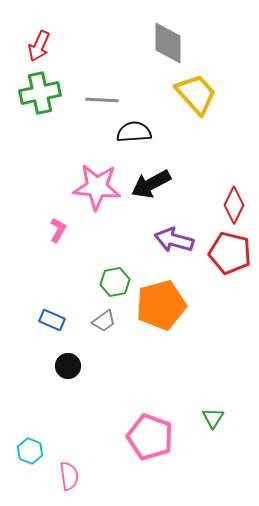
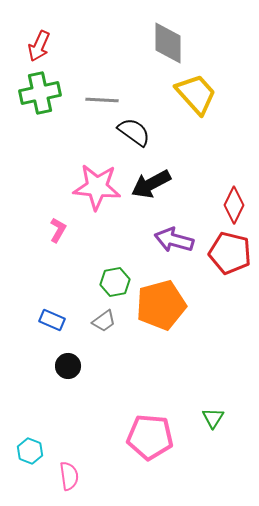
black semicircle: rotated 40 degrees clockwise
pink pentagon: rotated 15 degrees counterclockwise
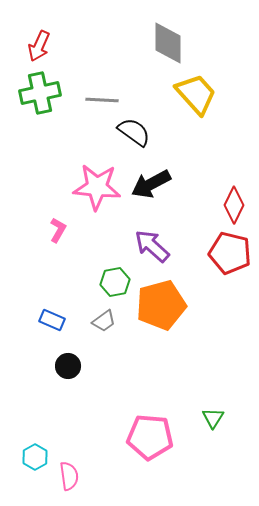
purple arrow: moved 22 px left, 6 px down; rotated 27 degrees clockwise
cyan hexagon: moved 5 px right, 6 px down; rotated 10 degrees clockwise
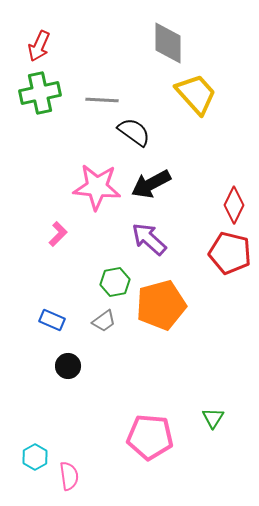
pink L-shape: moved 4 px down; rotated 15 degrees clockwise
purple arrow: moved 3 px left, 7 px up
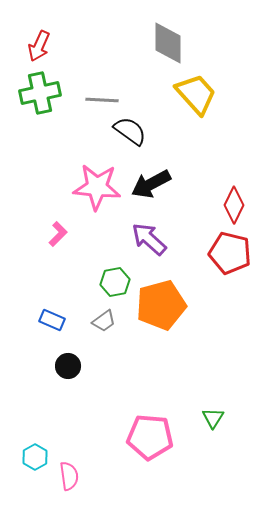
black semicircle: moved 4 px left, 1 px up
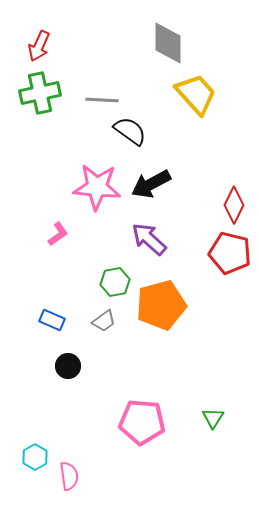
pink L-shape: rotated 10 degrees clockwise
pink pentagon: moved 8 px left, 15 px up
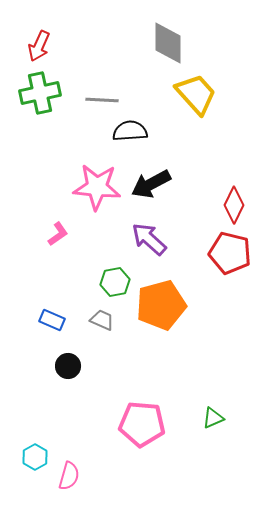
black semicircle: rotated 40 degrees counterclockwise
gray trapezoid: moved 2 px left, 1 px up; rotated 120 degrees counterclockwise
green triangle: rotated 35 degrees clockwise
pink pentagon: moved 2 px down
pink semicircle: rotated 24 degrees clockwise
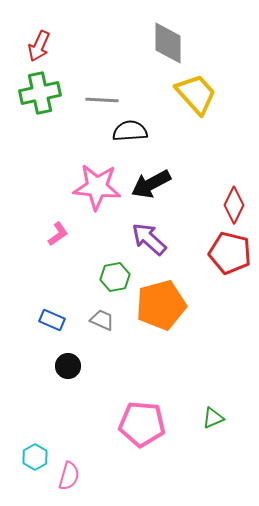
green hexagon: moved 5 px up
